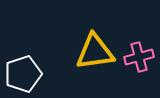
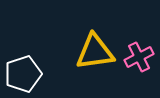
pink cross: rotated 12 degrees counterclockwise
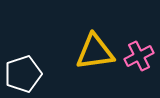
pink cross: moved 1 px up
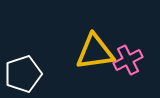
pink cross: moved 11 px left, 4 px down
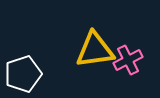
yellow triangle: moved 2 px up
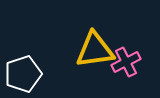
pink cross: moved 2 px left, 2 px down
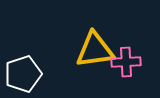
pink cross: rotated 24 degrees clockwise
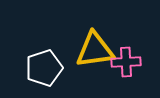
white pentagon: moved 21 px right, 6 px up
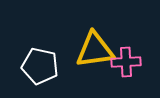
white pentagon: moved 4 px left, 2 px up; rotated 30 degrees clockwise
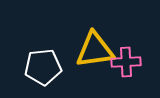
white pentagon: moved 3 px right, 1 px down; rotated 18 degrees counterclockwise
